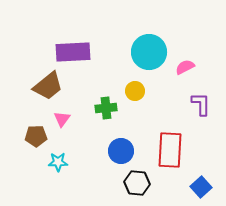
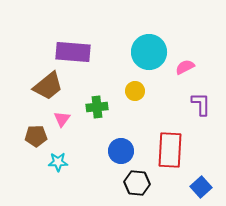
purple rectangle: rotated 8 degrees clockwise
green cross: moved 9 px left, 1 px up
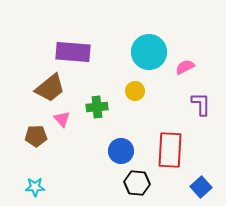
brown trapezoid: moved 2 px right, 2 px down
pink triangle: rotated 18 degrees counterclockwise
cyan star: moved 23 px left, 25 px down
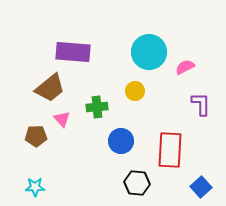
blue circle: moved 10 px up
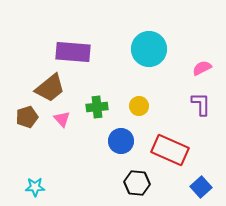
cyan circle: moved 3 px up
pink semicircle: moved 17 px right, 1 px down
yellow circle: moved 4 px right, 15 px down
brown pentagon: moved 9 px left, 19 px up; rotated 15 degrees counterclockwise
red rectangle: rotated 69 degrees counterclockwise
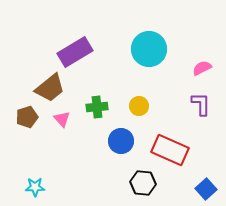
purple rectangle: moved 2 px right; rotated 36 degrees counterclockwise
black hexagon: moved 6 px right
blue square: moved 5 px right, 2 px down
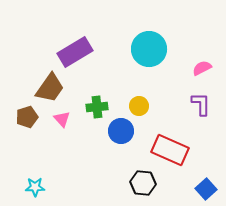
brown trapezoid: rotated 16 degrees counterclockwise
blue circle: moved 10 px up
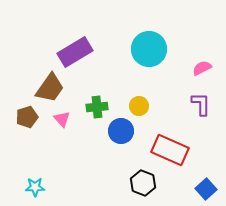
black hexagon: rotated 15 degrees clockwise
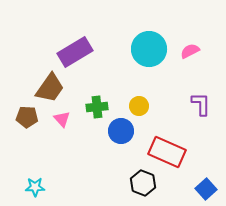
pink semicircle: moved 12 px left, 17 px up
brown pentagon: rotated 20 degrees clockwise
red rectangle: moved 3 px left, 2 px down
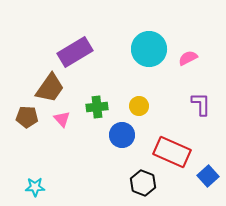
pink semicircle: moved 2 px left, 7 px down
blue circle: moved 1 px right, 4 px down
red rectangle: moved 5 px right
blue square: moved 2 px right, 13 px up
